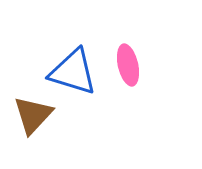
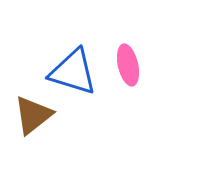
brown triangle: rotated 9 degrees clockwise
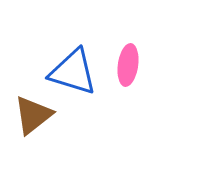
pink ellipse: rotated 21 degrees clockwise
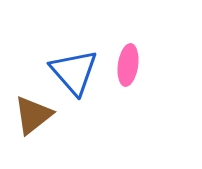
blue triangle: moved 1 px right; rotated 32 degrees clockwise
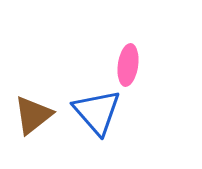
blue triangle: moved 23 px right, 40 px down
